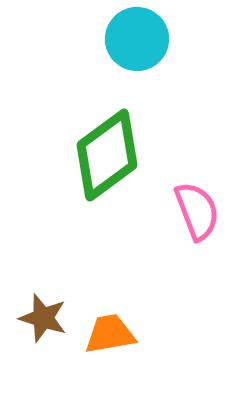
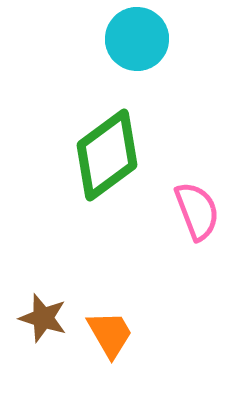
orange trapezoid: rotated 70 degrees clockwise
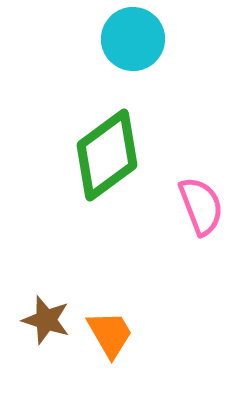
cyan circle: moved 4 px left
pink semicircle: moved 4 px right, 5 px up
brown star: moved 3 px right, 2 px down
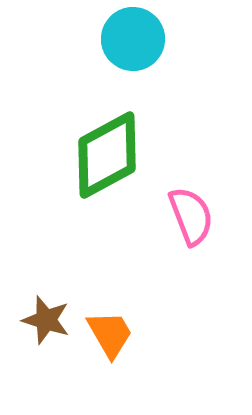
green diamond: rotated 8 degrees clockwise
pink semicircle: moved 10 px left, 10 px down
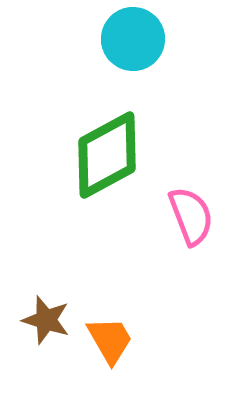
orange trapezoid: moved 6 px down
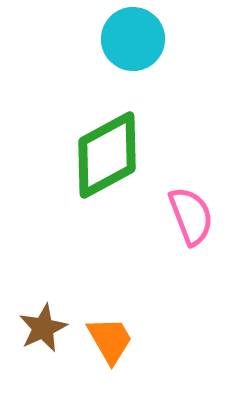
brown star: moved 3 px left, 8 px down; rotated 30 degrees clockwise
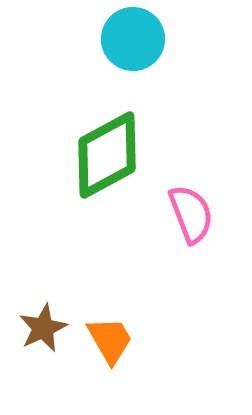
pink semicircle: moved 2 px up
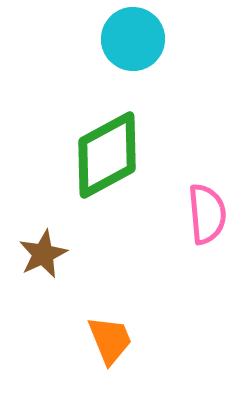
pink semicircle: moved 16 px right; rotated 16 degrees clockwise
brown star: moved 74 px up
orange trapezoid: rotated 8 degrees clockwise
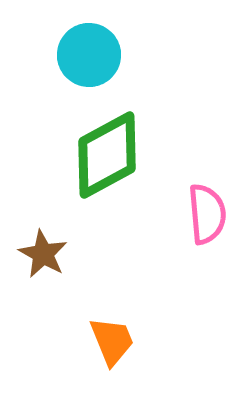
cyan circle: moved 44 px left, 16 px down
brown star: rotated 18 degrees counterclockwise
orange trapezoid: moved 2 px right, 1 px down
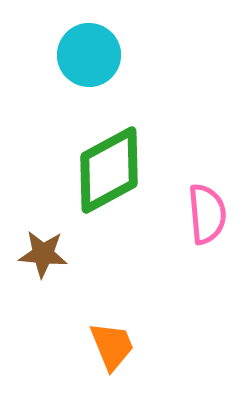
green diamond: moved 2 px right, 15 px down
brown star: rotated 24 degrees counterclockwise
orange trapezoid: moved 5 px down
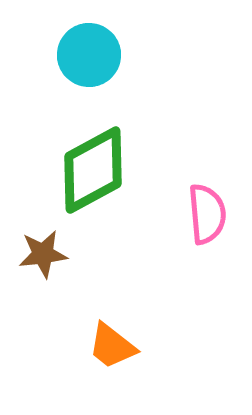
green diamond: moved 16 px left
brown star: rotated 12 degrees counterclockwise
orange trapezoid: rotated 150 degrees clockwise
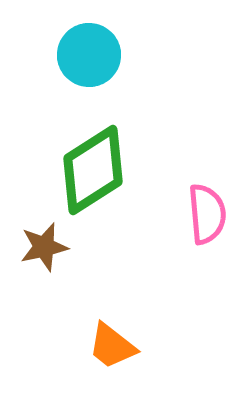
green diamond: rotated 4 degrees counterclockwise
brown star: moved 1 px right, 7 px up; rotated 6 degrees counterclockwise
